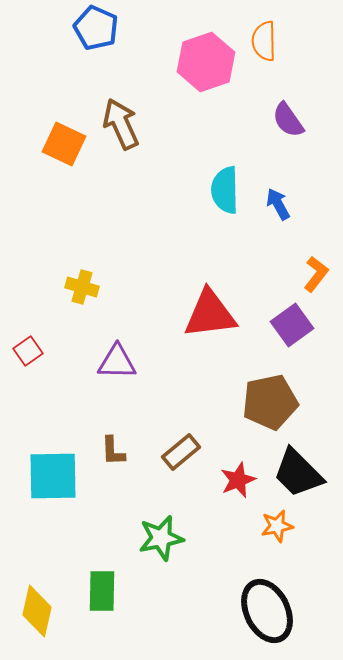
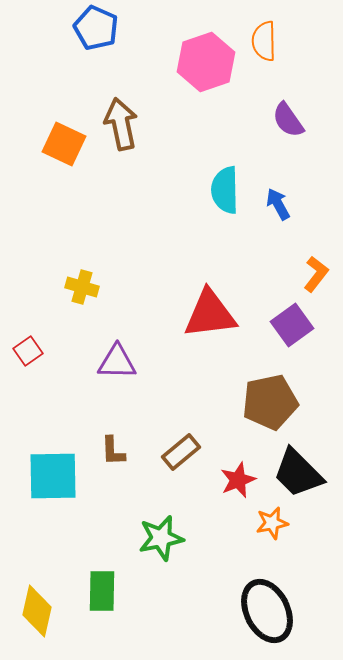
brown arrow: rotated 12 degrees clockwise
orange star: moved 5 px left, 3 px up
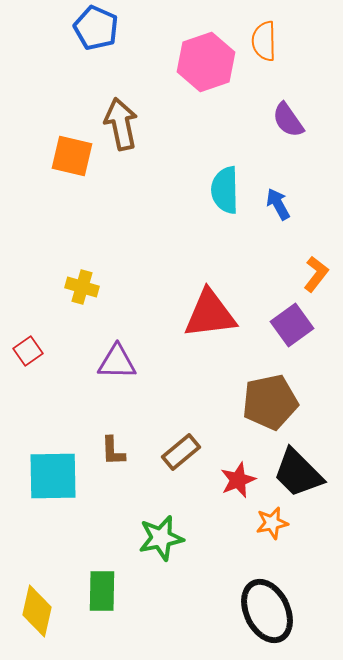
orange square: moved 8 px right, 12 px down; rotated 12 degrees counterclockwise
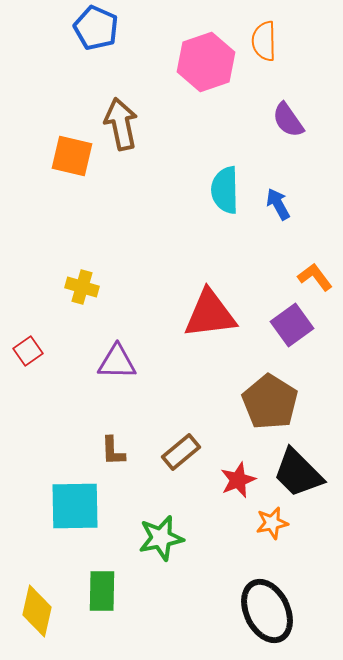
orange L-shape: moved 1 px left, 3 px down; rotated 75 degrees counterclockwise
brown pentagon: rotated 28 degrees counterclockwise
cyan square: moved 22 px right, 30 px down
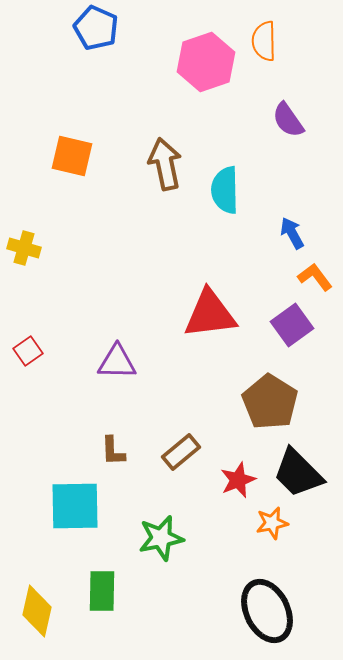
brown arrow: moved 44 px right, 40 px down
blue arrow: moved 14 px right, 29 px down
yellow cross: moved 58 px left, 39 px up
